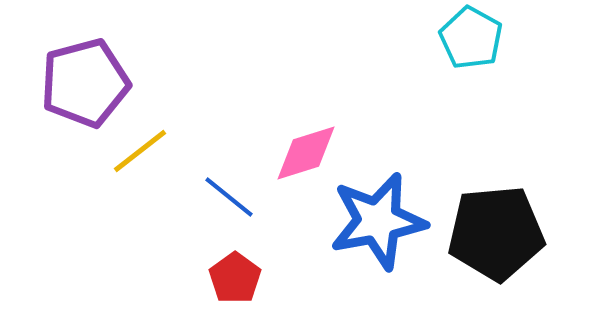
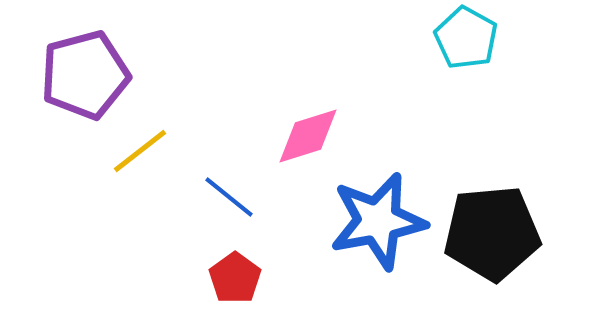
cyan pentagon: moved 5 px left
purple pentagon: moved 8 px up
pink diamond: moved 2 px right, 17 px up
black pentagon: moved 4 px left
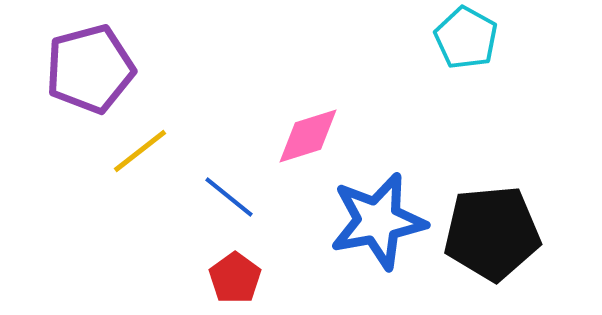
purple pentagon: moved 5 px right, 6 px up
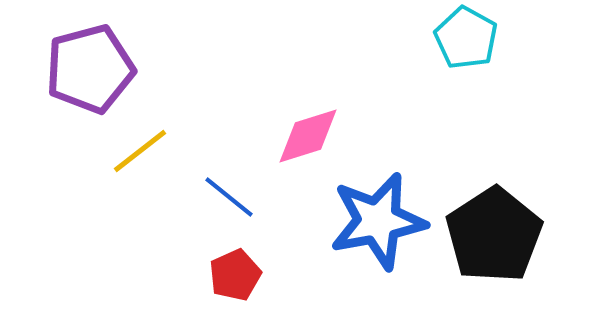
black pentagon: moved 2 px right, 2 px down; rotated 28 degrees counterclockwise
red pentagon: moved 3 px up; rotated 12 degrees clockwise
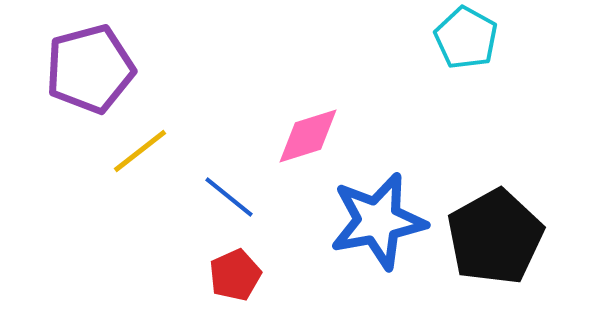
black pentagon: moved 1 px right, 2 px down; rotated 4 degrees clockwise
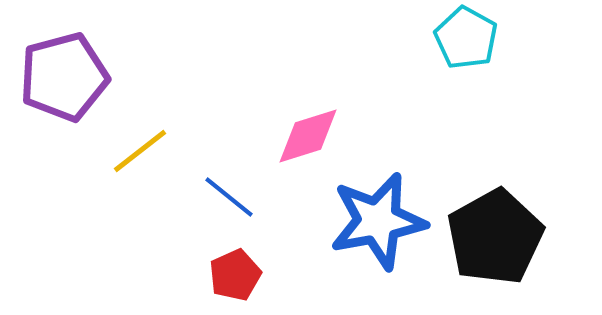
purple pentagon: moved 26 px left, 8 px down
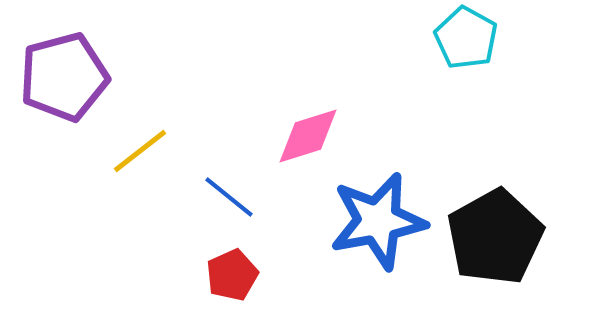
red pentagon: moved 3 px left
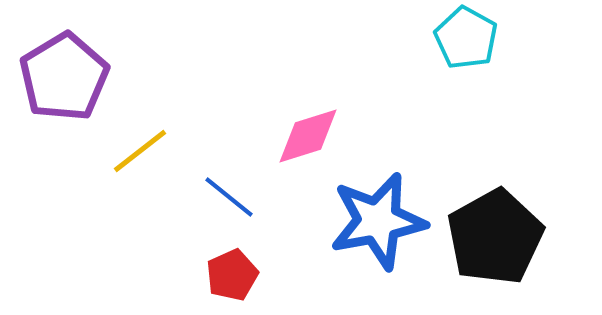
purple pentagon: rotated 16 degrees counterclockwise
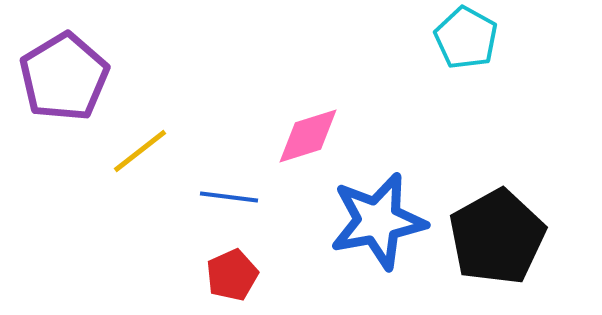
blue line: rotated 32 degrees counterclockwise
black pentagon: moved 2 px right
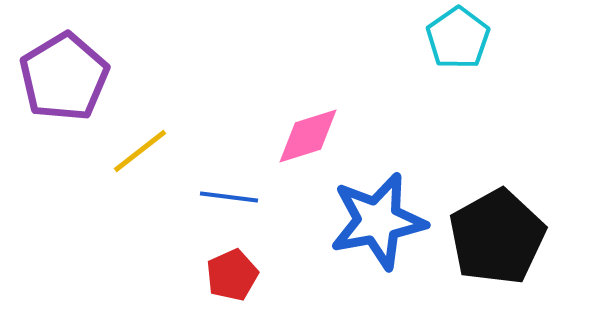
cyan pentagon: moved 8 px left; rotated 8 degrees clockwise
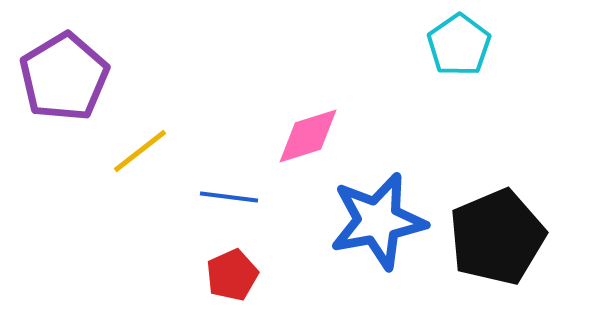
cyan pentagon: moved 1 px right, 7 px down
black pentagon: rotated 6 degrees clockwise
